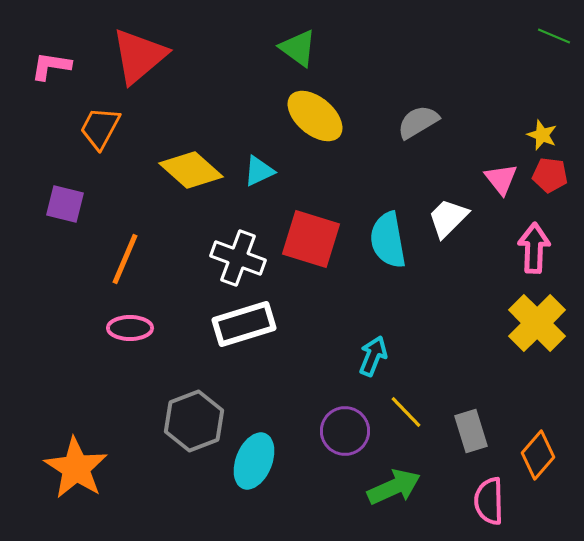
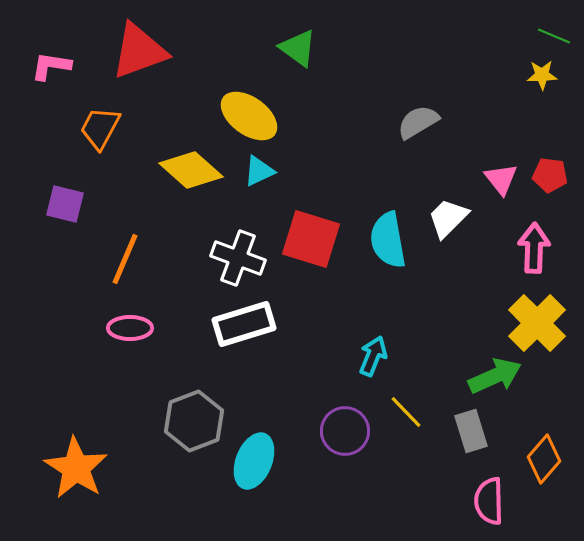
red triangle: moved 5 px up; rotated 20 degrees clockwise
yellow ellipse: moved 66 px left; rotated 4 degrees counterclockwise
yellow star: moved 60 px up; rotated 24 degrees counterclockwise
orange diamond: moved 6 px right, 4 px down
green arrow: moved 101 px right, 111 px up
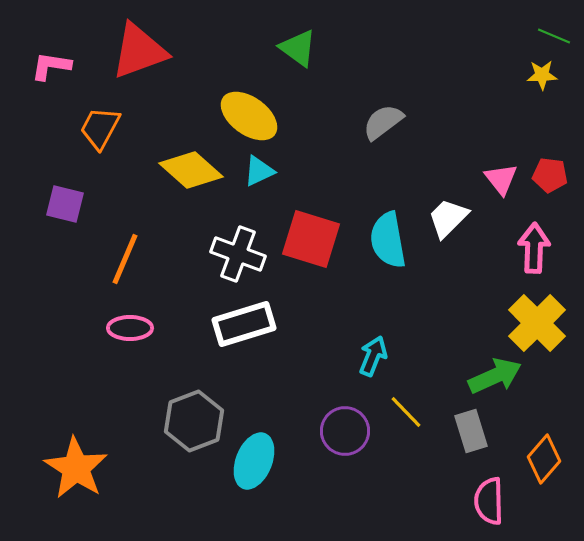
gray semicircle: moved 35 px left; rotated 6 degrees counterclockwise
white cross: moved 4 px up
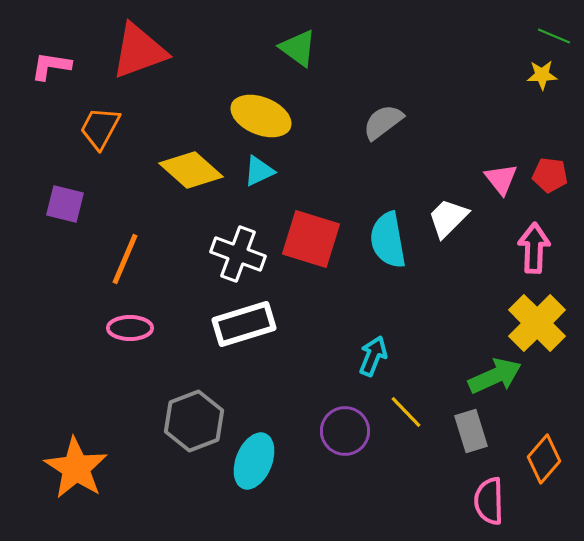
yellow ellipse: moved 12 px right; rotated 14 degrees counterclockwise
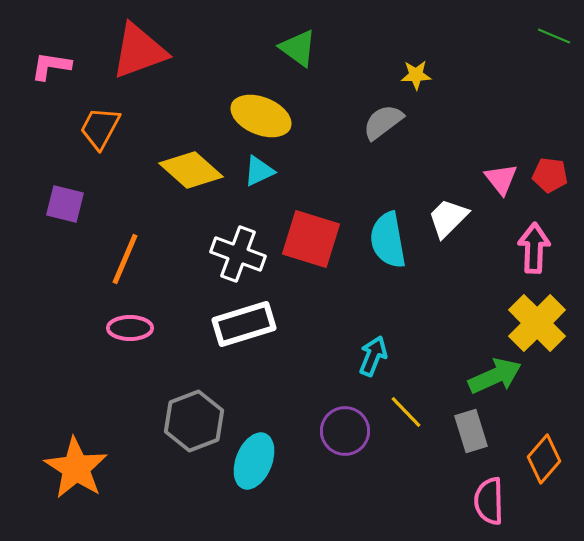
yellow star: moved 126 px left
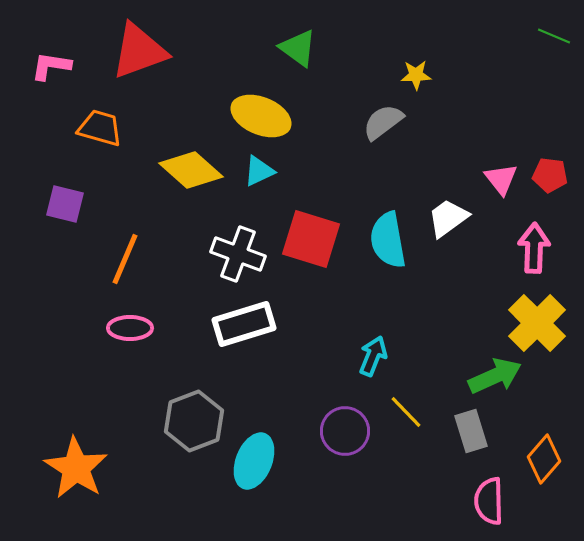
orange trapezoid: rotated 78 degrees clockwise
white trapezoid: rotated 9 degrees clockwise
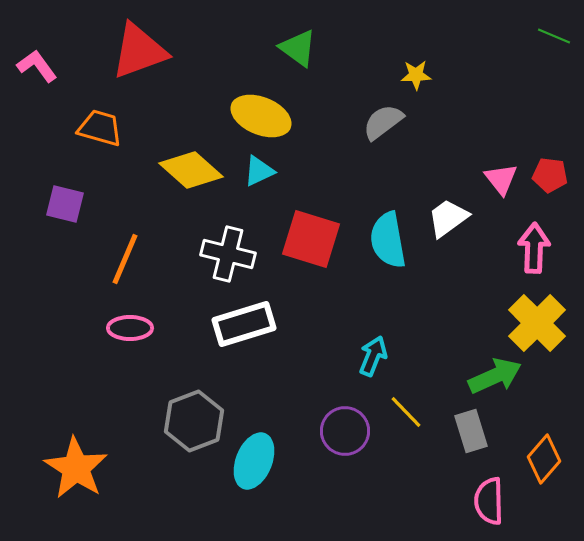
pink L-shape: moved 14 px left; rotated 45 degrees clockwise
white cross: moved 10 px left; rotated 6 degrees counterclockwise
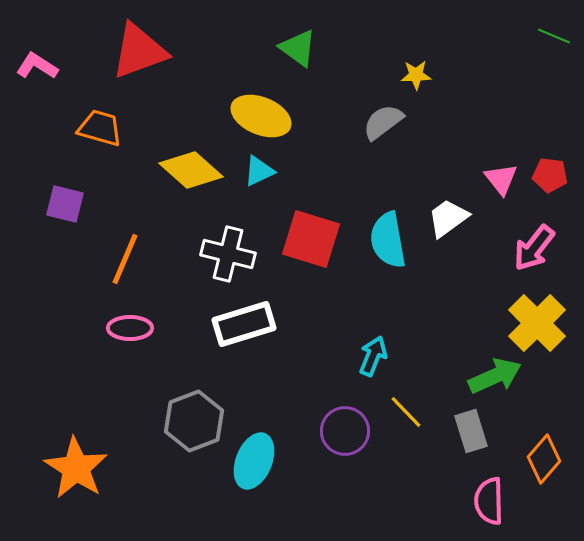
pink L-shape: rotated 21 degrees counterclockwise
pink arrow: rotated 144 degrees counterclockwise
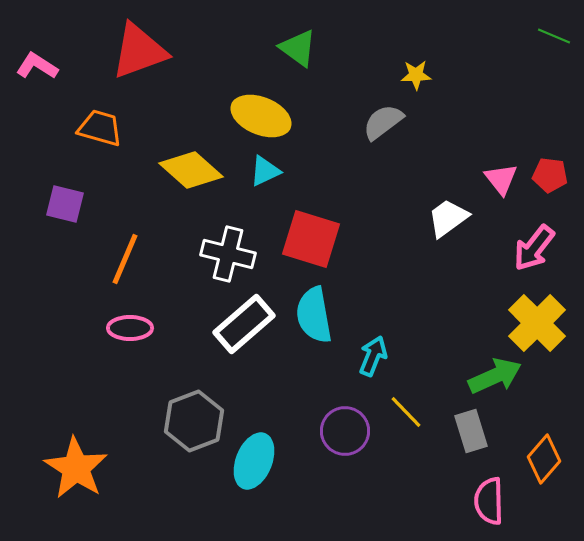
cyan triangle: moved 6 px right
cyan semicircle: moved 74 px left, 75 px down
white rectangle: rotated 24 degrees counterclockwise
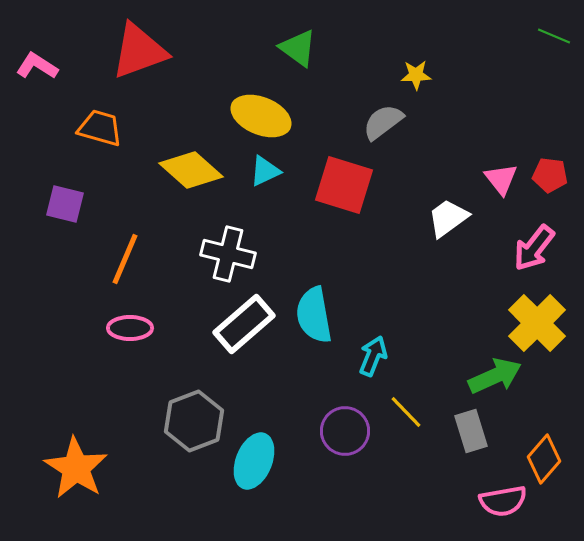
red square: moved 33 px right, 54 px up
pink semicircle: moved 14 px right; rotated 99 degrees counterclockwise
